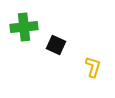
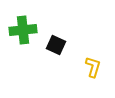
green cross: moved 1 px left, 3 px down
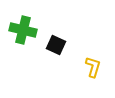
green cross: rotated 20 degrees clockwise
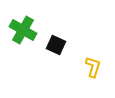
green cross: rotated 16 degrees clockwise
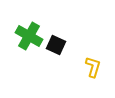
green cross: moved 6 px right, 6 px down
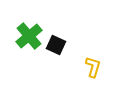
green cross: rotated 20 degrees clockwise
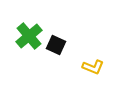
yellow L-shape: rotated 95 degrees clockwise
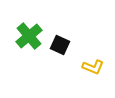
black square: moved 4 px right
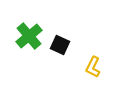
yellow L-shape: rotated 95 degrees clockwise
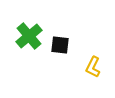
black square: rotated 18 degrees counterclockwise
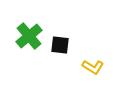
yellow L-shape: rotated 85 degrees counterclockwise
